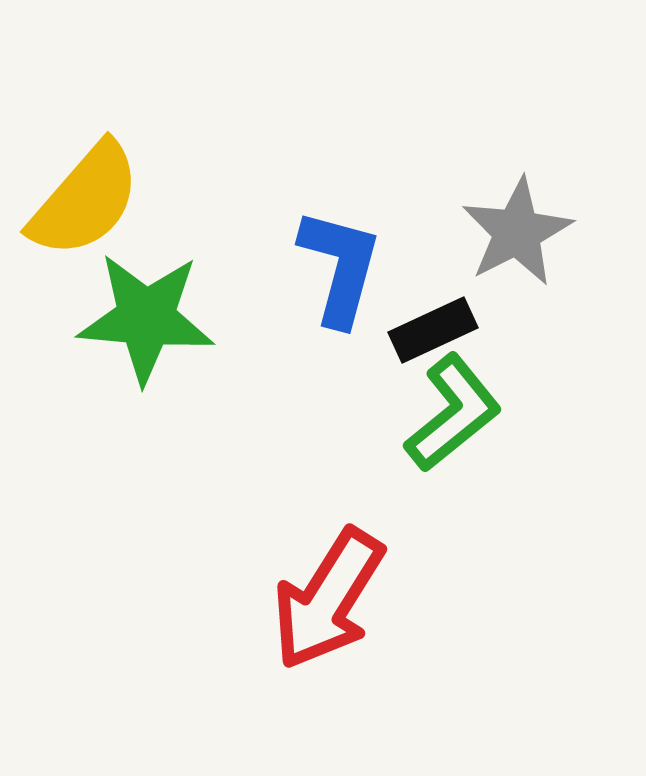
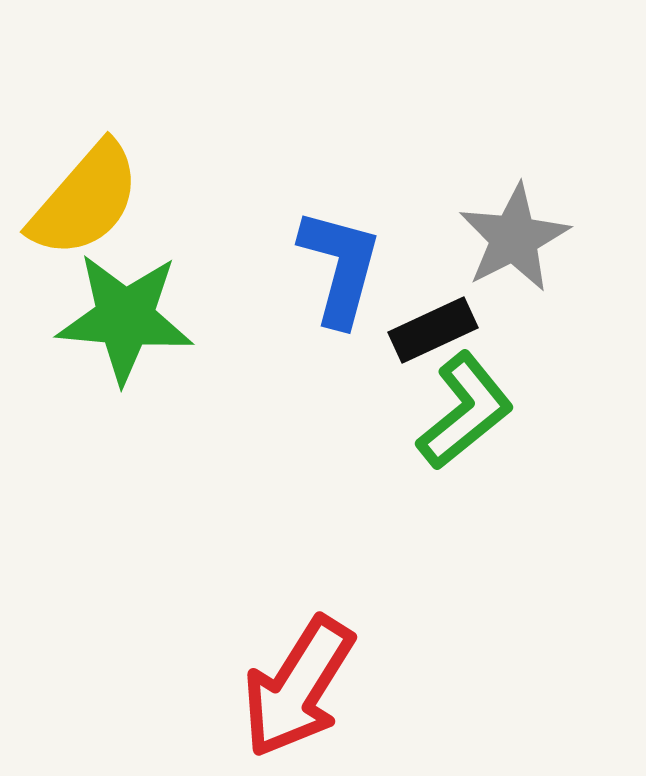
gray star: moved 3 px left, 6 px down
green star: moved 21 px left
green L-shape: moved 12 px right, 2 px up
red arrow: moved 30 px left, 88 px down
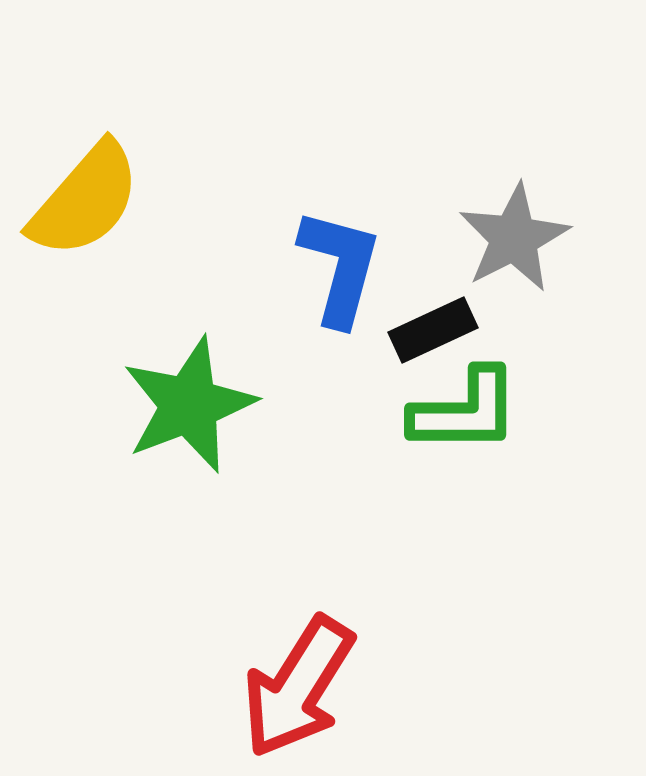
green star: moved 64 px right, 87 px down; rotated 26 degrees counterclockwise
green L-shape: rotated 39 degrees clockwise
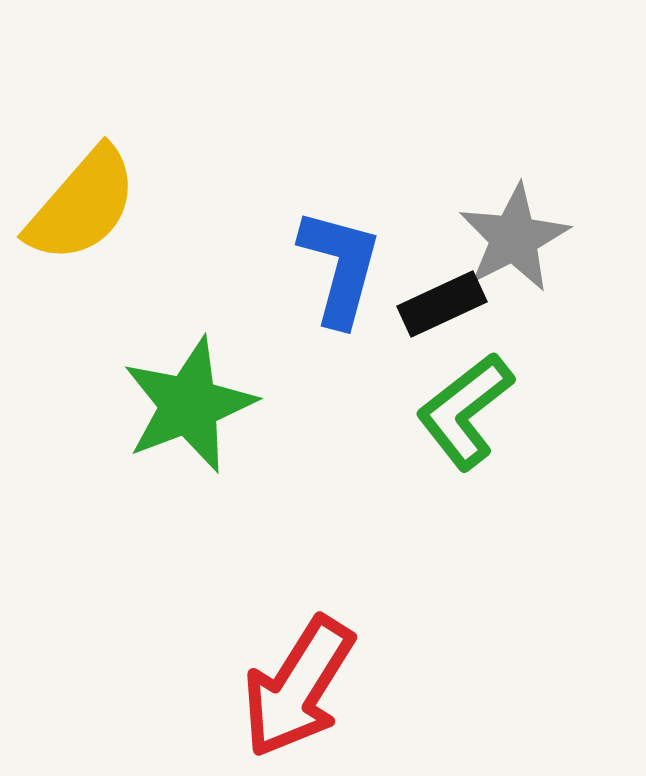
yellow semicircle: moved 3 px left, 5 px down
black rectangle: moved 9 px right, 26 px up
green L-shape: rotated 142 degrees clockwise
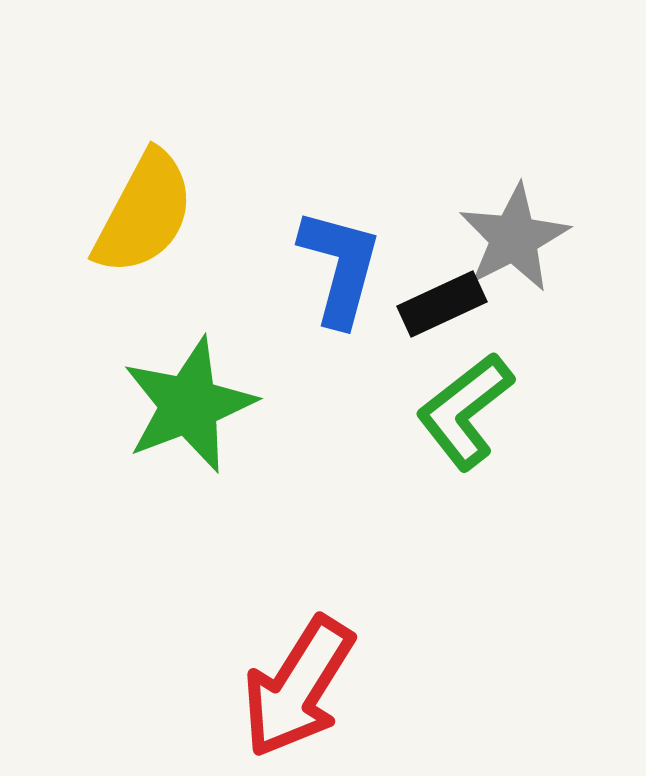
yellow semicircle: moved 62 px right, 8 px down; rotated 13 degrees counterclockwise
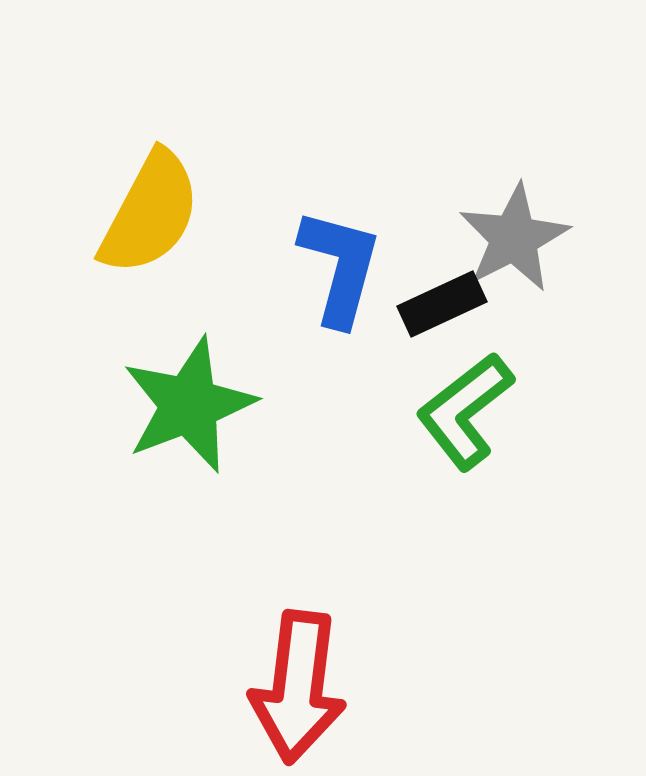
yellow semicircle: moved 6 px right
red arrow: rotated 25 degrees counterclockwise
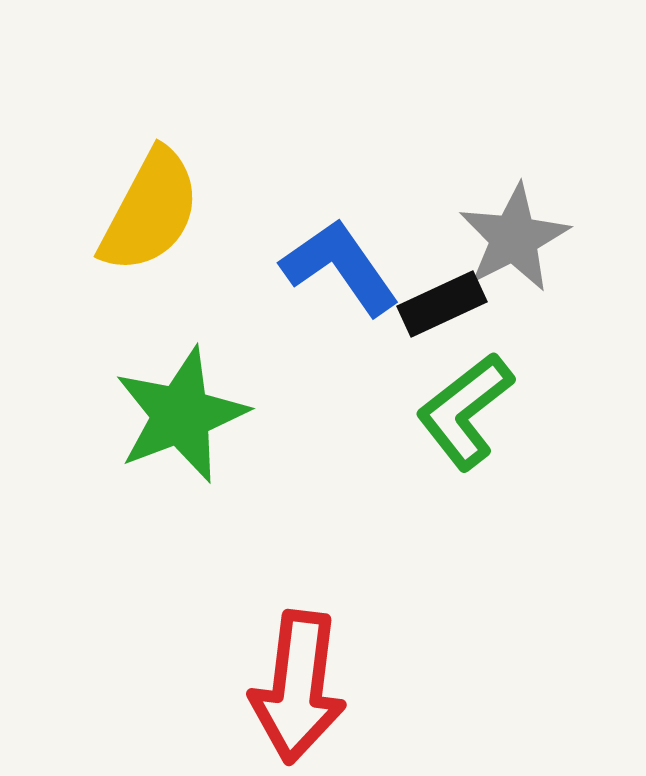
yellow semicircle: moved 2 px up
blue L-shape: rotated 50 degrees counterclockwise
green star: moved 8 px left, 10 px down
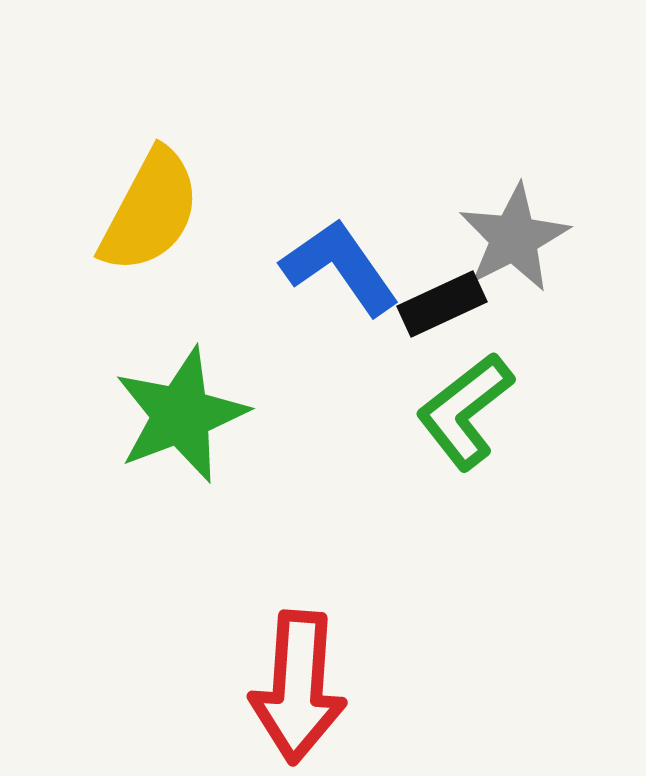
red arrow: rotated 3 degrees counterclockwise
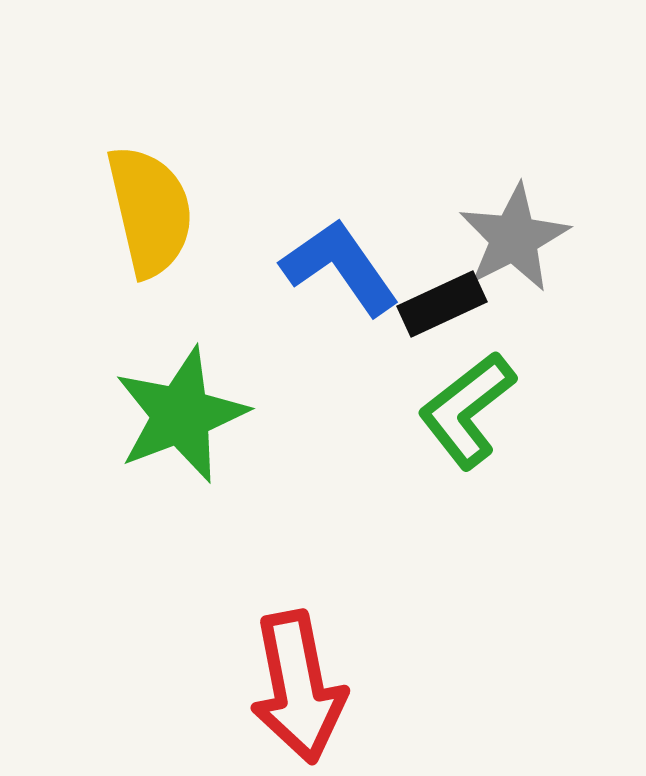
yellow semicircle: rotated 41 degrees counterclockwise
green L-shape: moved 2 px right, 1 px up
red arrow: rotated 15 degrees counterclockwise
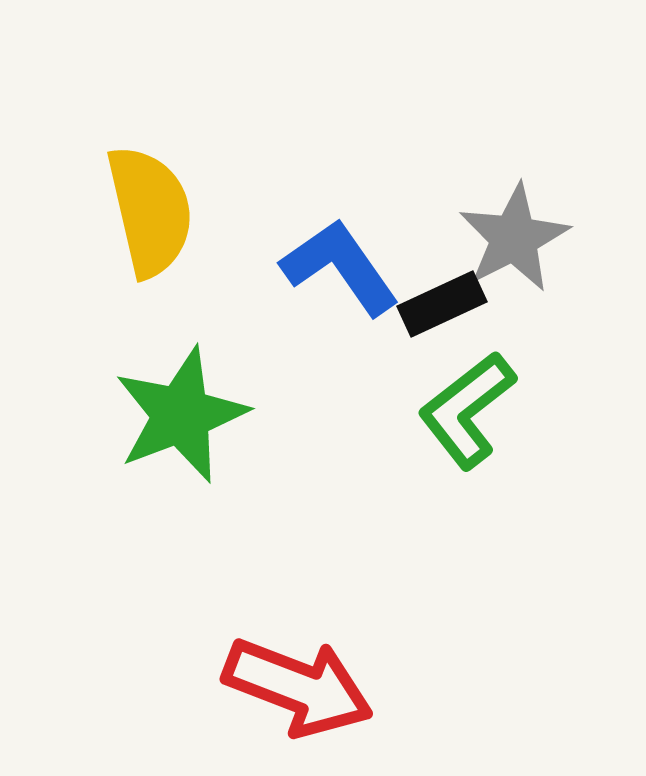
red arrow: rotated 58 degrees counterclockwise
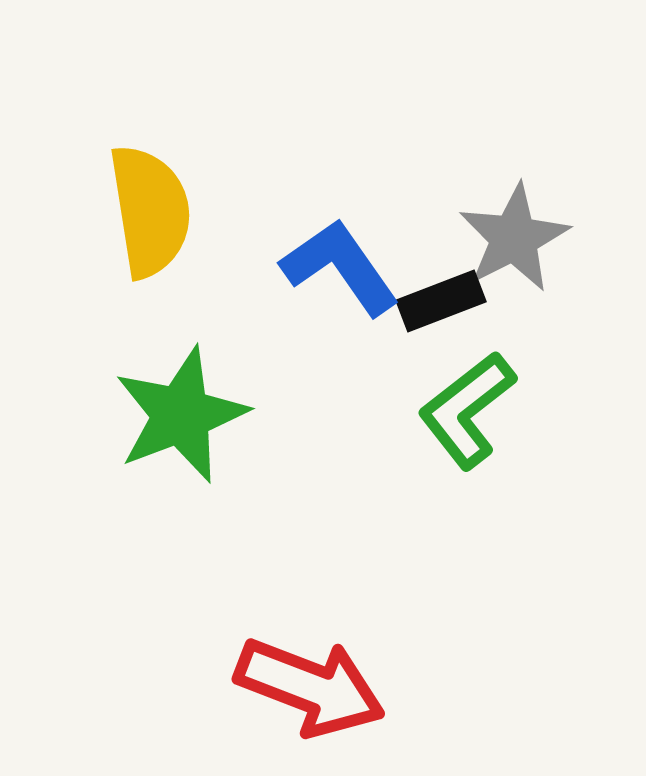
yellow semicircle: rotated 4 degrees clockwise
black rectangle: moved 1 px left, 3 px up; rotated 4 degrees clockwise
red arrow: moved 12 px right
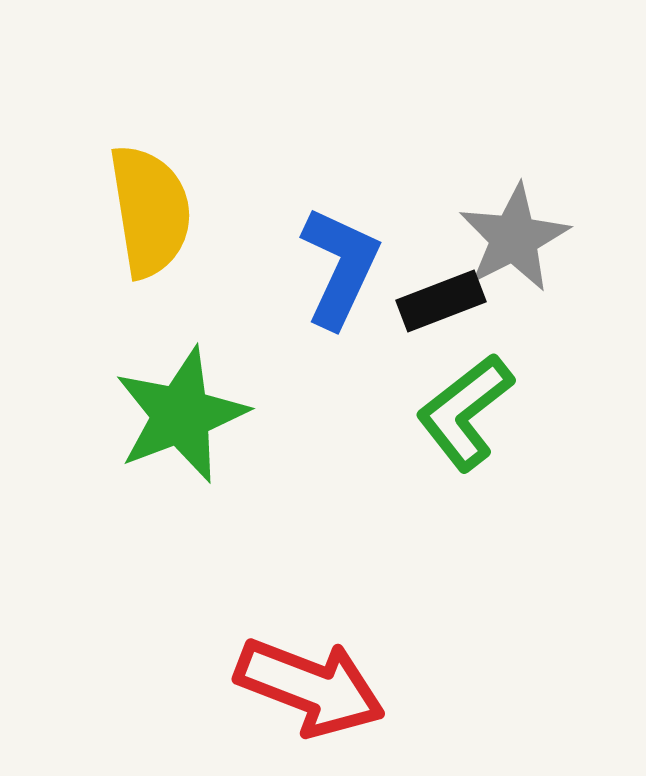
blue L-shape: rotated 60 degrees clockwise
green L-shape: moved 2 px left, 2 px down
